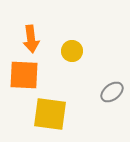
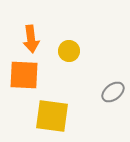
yellow circle: moved 3 px left
gray ellipse: moved 1 px right
yellow square: moved 2 px right, 2 px down
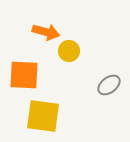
orange arrow: moved 15 px right, 7 px up; rotated 68 degrees counterclockwise
gray ellipse: moved 4 px left, 7 px up
yellow square: moved 9 px left
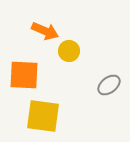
orange arrow: moved 1 px left, 1 px up; rotated 8 degrees clockwise
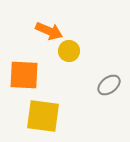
orange arrow: moved 4 px right
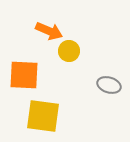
gray ellipse: rotated 55 degrees clockwise
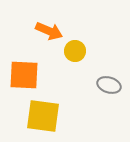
yellow circle: moved 6 px right
